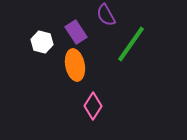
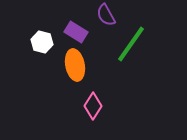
purple rectangle: rotated 25 degrees counterclockwise
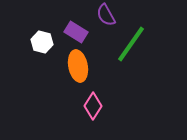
orange ellipse: moved 3 px right, 1 px down
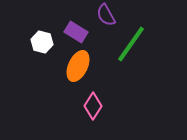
orange ellipse: rotated 36 degrees clockwise
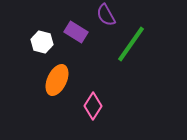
orange ellipse: moved 21 px left, 14 px down
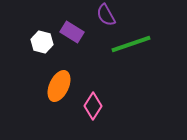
purple rectangle: moved 4 px left
green line: rotated 36 degrees clockwise
orange ellipse: moved 2 px right, 6 px down
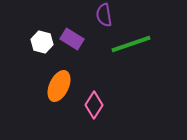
purple semicircle: moved 2 px left; rotated 20 degrees clockwise
purple rectangle: moved 7 px down
pink diamond: moved 1 px right, 1 px up
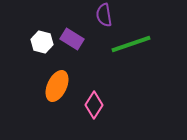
orange ellipse: moved 2 px left
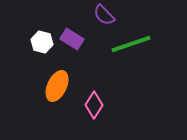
purple semicircle: rotated 35 degrees counterclockwise
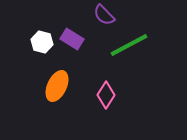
green line: moved 2 px left, 1 px down; rotated 9 degrees counterclockwise
pink diamond: moved 12 px right, 10 px up
